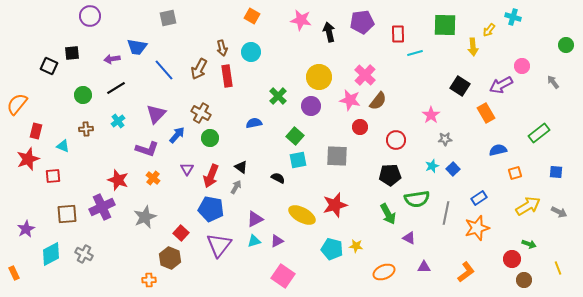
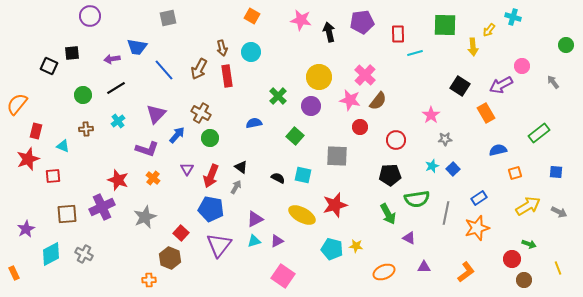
cyan square at (298, 160): moved 5 px right, 15 px down; rotated 24 degrees clockwise
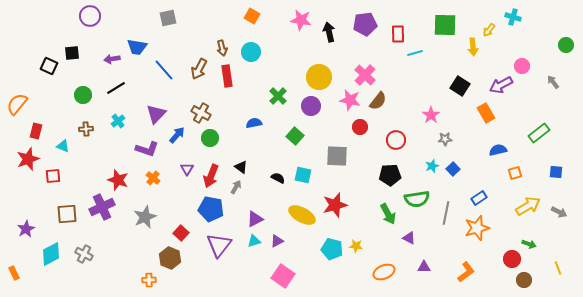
purple pentagon at (362, 22): moved 3 px right, 2 px down
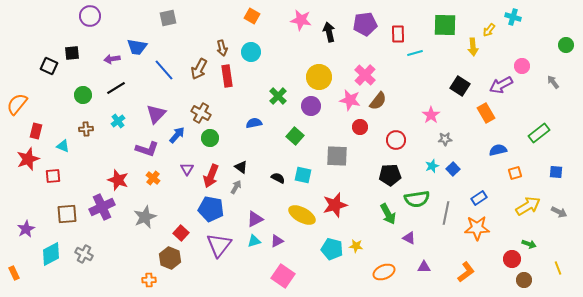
orange star at (477, 228): rotated 15 degrees clockwise
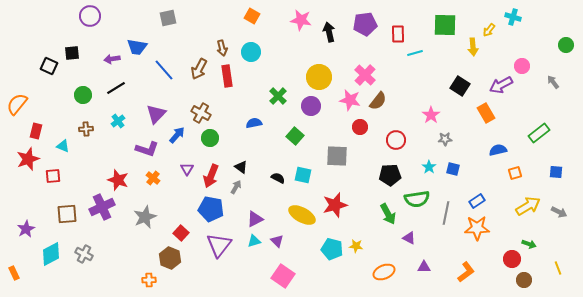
cyan star at (432, 166): moved 3 px left, 1 px down; rotated 16 degrees counterclockwise
blue square at (453, 169): rotated 32 degrees counterclockwise
blue rectangle at (479, 198): moved 2 px left, 3 px down
purple triangle at (277, 241): rotated 48 degrees counterclockwise
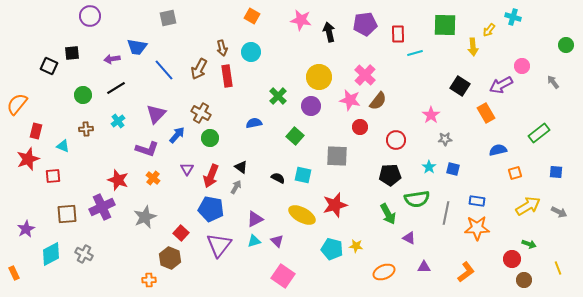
blue rectangle at (477, 201): rotated 42 degrees clockwise
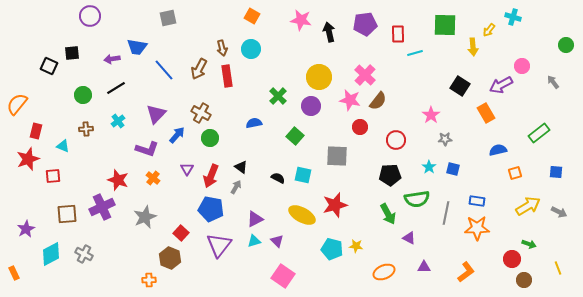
cyan circle at (251, 52): moved 3 px up
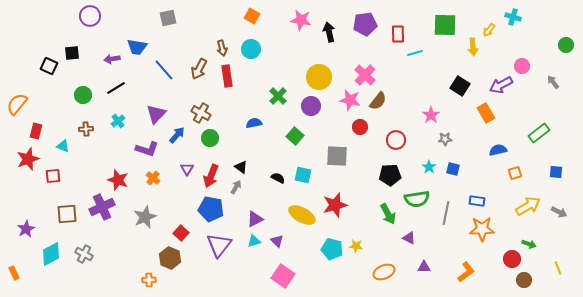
orange star at (477, 228): moved 5 px right, 1 px down
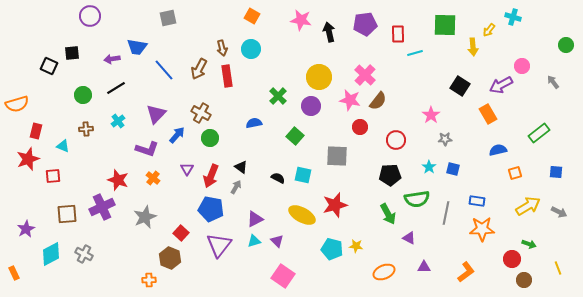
orange semicircle at (17, 104): rotated 145 degrees counterclockwise
orange rectangle at (486, 113): moved 2 px right, 1 px down
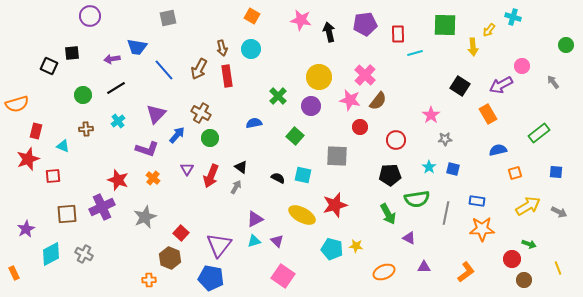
blue pentagon at (211, 209): moved 69 px down
